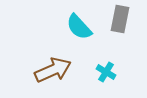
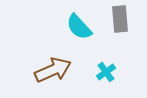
gray rectangle: rotated 16 degrees counterclockwise
cyan cross: rotated 24 degrees clockwise
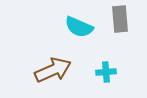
cyan semicircle: rotated 24 degrees counterclockwise
cyan cross: rotated 30 degrees clockwise
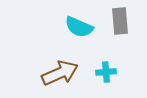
gray rectangle: moved 2 px down
brown arrow: moved 7 px right, 3 px down
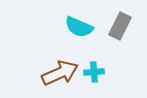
gray rectangle: moved 5 px down; rotated 32 degrees clockwise
cyan cross: moved 12 px left
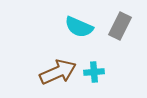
brown arrow: moved 2 px left, 1 px up
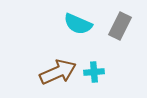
cyan semicircle: moved 1 px left, 3 px up
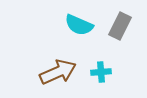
cyan semicircle: moved 1 px right, 1 px down
cyan cross: moved 7 px right
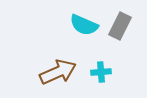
cyan semicircle: moved 5 px right
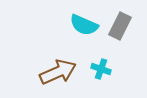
cyan cross: moved 3 px up; rotated 24 degrees clockwise
